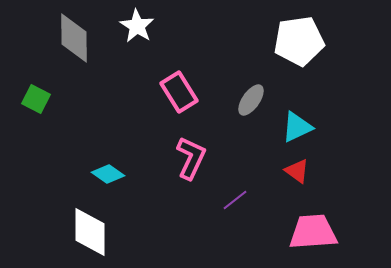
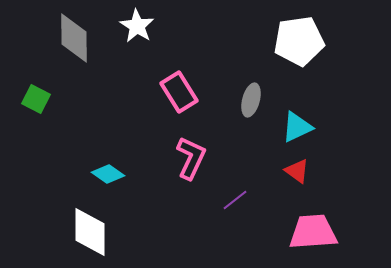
gray ellipse: rotated 20 degrees counterclockwise
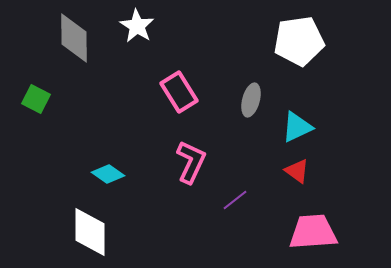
pink L-shape: moved 4 px down
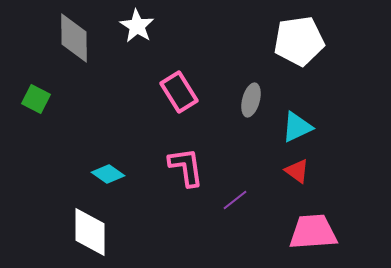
pink L-shape: moved 5 px left, 5 px down; rotated 33 degrees counterclockwise
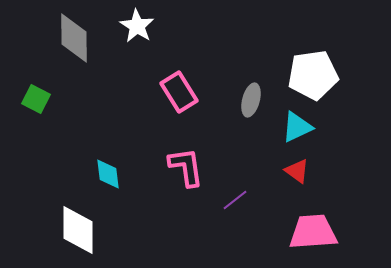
white pentagon: moved 14 px right, 34 px down
cyan diamond: rotated 48 degrees clockwise
white diamond: moved 12 px left, 2 px up
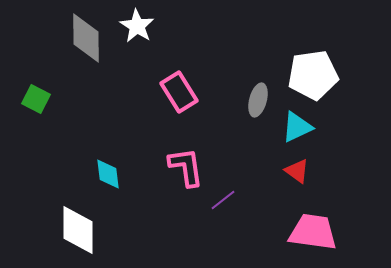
gray diamond: moved 12 px right
gray ellipse: moved 7 px right
purple line: moved 12 px left
pink trapezoid: rotated 12 degrees clockwise
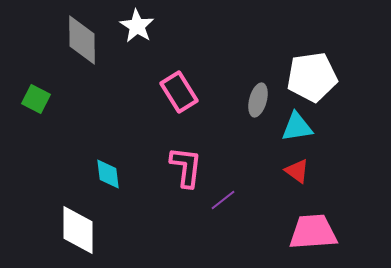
gray diamond: moved 4 px left, 2 px down
white pentagon: moved 1 px left, 2 px down
cyan triangle: rotated 16 degrees clockwise
pink L-shape: rotated 15 degrees clockwise
pink trapezoid: rotated 12 degrees counterclockwise
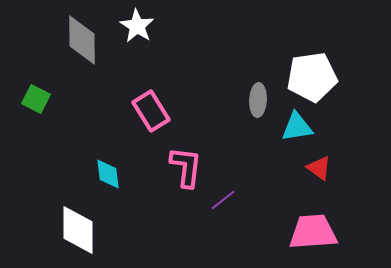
pink rectangle: moved 28 px left, 19 px down
gray ellipse: rotated 12 degrees counterclockwise
red triangle: moved 22 px right, 3 px up
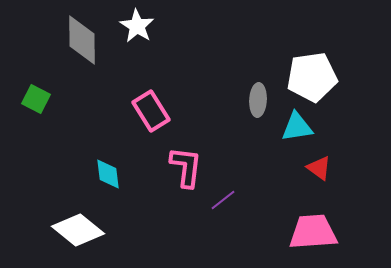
white diamond: rotated 51 degrees counterclockwise
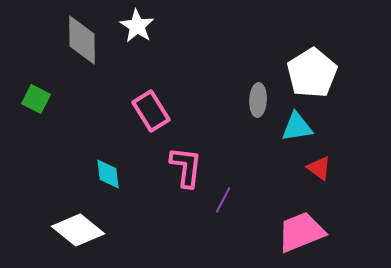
white pentagon: moved 4 px up; rotated 24 degrees counterclockwise
purple line: rotated 24 degrees counterclockwise
pink trapezoid: moved 12 px left; rotated 18 degrees counterclockwise
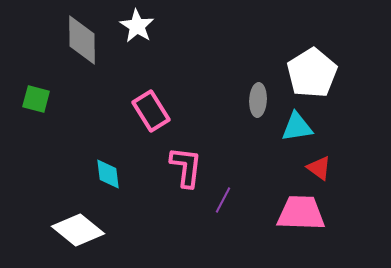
green square: rotated 12 degrees counterclockwise
pink trapezoid: moved 19 px up; rotated 24 degrees clockwise
